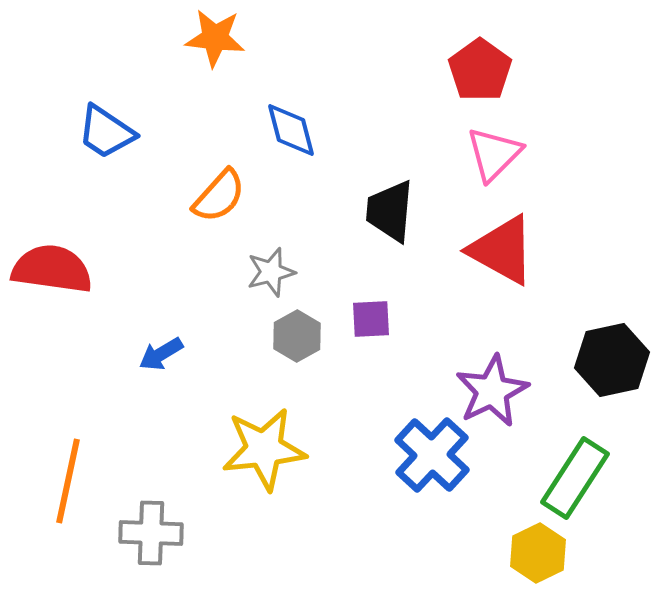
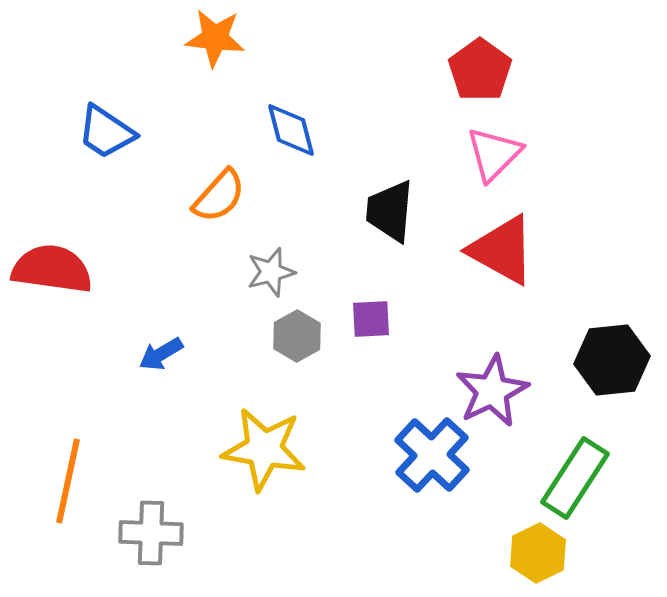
black hexagon: rotated 6 degrees clockwise
yellow star: rotated 16 degrees clockwise
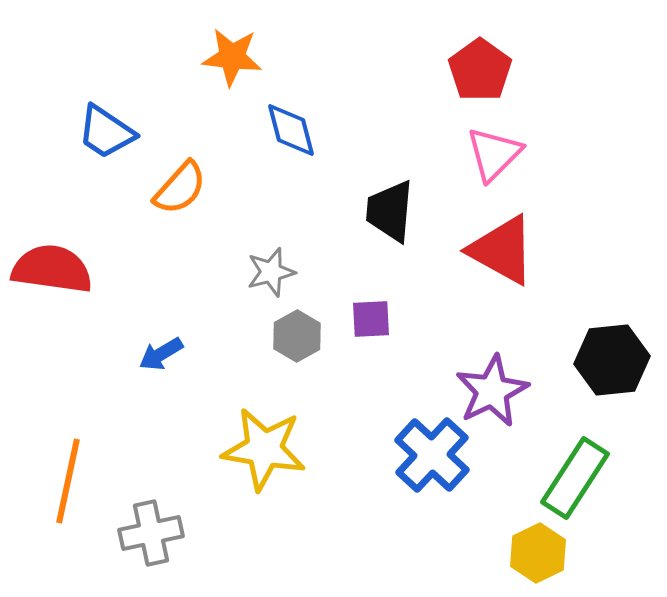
orange star: moved 17 px right, 19 px down
orange semicircle: moved 39 px left, 8 px up
gray cross: rotated 14 degrees counterclockwise
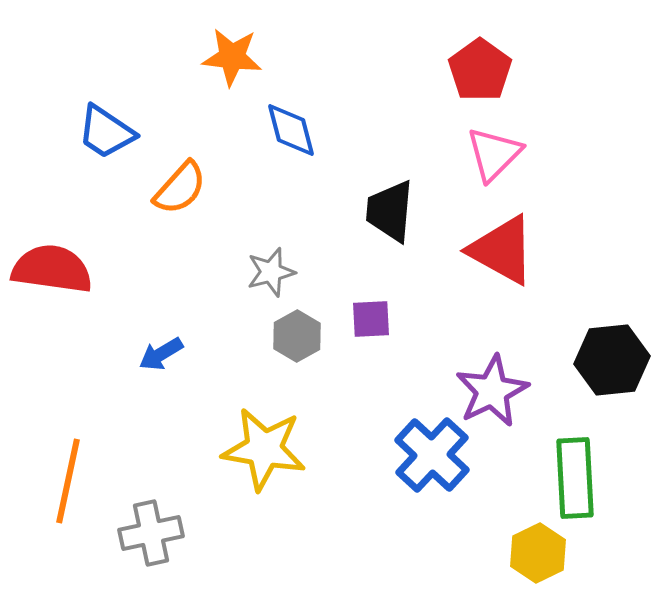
green rectangle: rotated 36 degrees counterclockwise
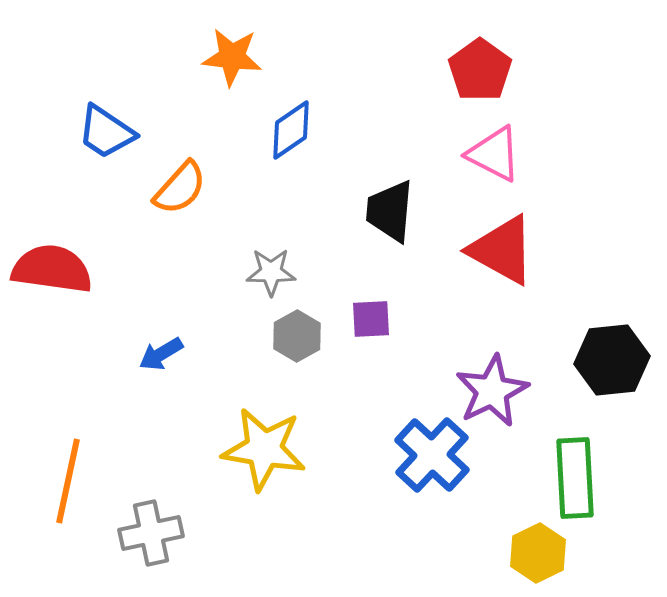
blue diamond: rotated 70 degrees clockwise
pink triangle: rotated 48 degrees counterclockwise
gray star: rotated 15 degrees clockwise
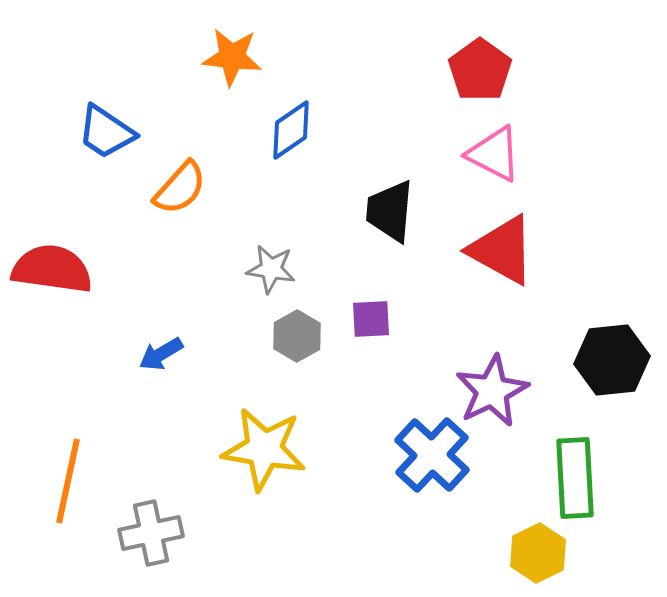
gray star: moved 3 px up; rotated 9 degrees clockwise
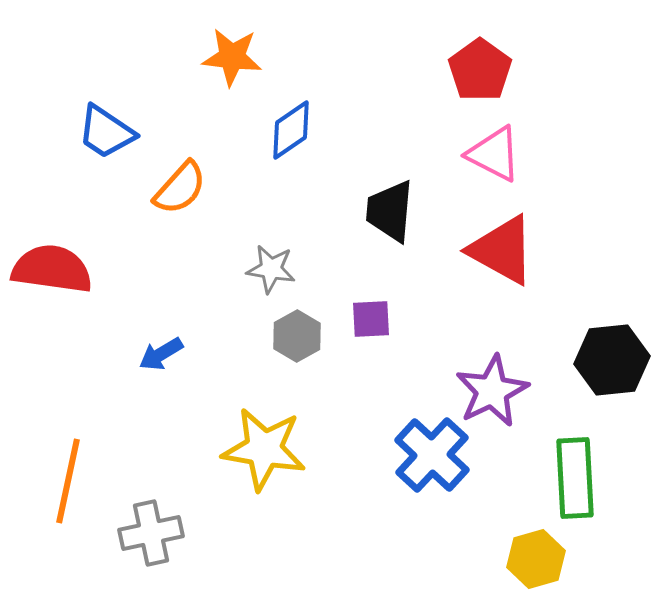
yellow hexagon: moved 2 px left, 6 px down; rotated 10 degrees clockwise
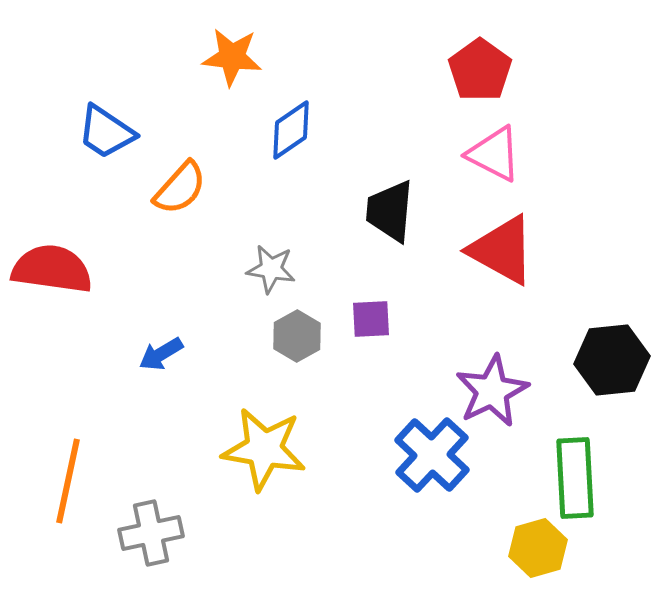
yellow hexagon: moved 2 px right, 11 px up
